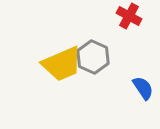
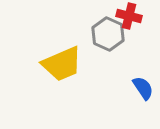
red cross: rotated 15 degrees counterclockwise
gray hexagon: moved 15 px right, 23 px up
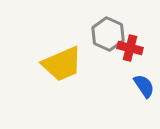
red cross: moved 1 px right, 32 px down
blue semicircle: moved 1 px right, 2 px up
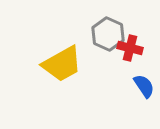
yellow trapezoid: rotated 6 degrees counterclockwise
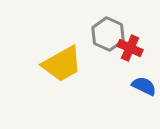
red cross: rotated 10 degrees clockwise
blue semicircle: rotated 30 degrees counterclockwise
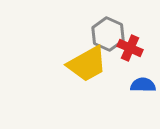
yellow trapezoid: moved 25 px right
blue semicircle: moved 1 px left, 1 px up; rotated 25 degrees counterclockwise
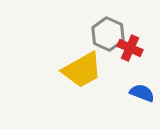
yellow trapezoid: moved 5 px left, 6 px down
blue semicircle: moved 1 px left, 8 px down; rotated 20 degrees clockwise
